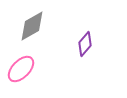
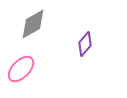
gray diamond: moved 1 px right, 2 px up
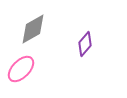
gray diamond: moved 5 px down
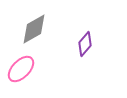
gray diamond: moved 1 px right
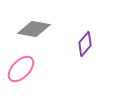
gray diamond: rotated 40 degrees clockwise
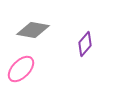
gray diamond: moved 1 px left, 1 px down
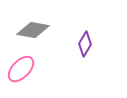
purple diamond: rotated 10 degrees counterclockwise
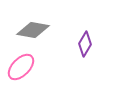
pink ellipse: moved 2 px up
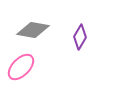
purple diamond: moved 5 px left, 7 px up
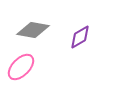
purple diamond: rotated 30 degrees clockwise
